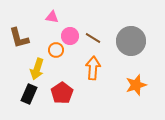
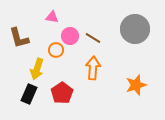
gray circle: moved 4 px right, 12 px up
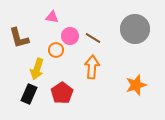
orange arrow: moved 1 px left, 1 px up
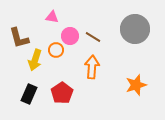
brown line: moved 1 px up
yellow arrow: moved 2 px left, 9 px up
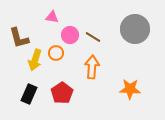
pink circle: moved 1 px up
orange circle: moved 3 px down
orange star: moved 6 px left, 4 px down; rotated 20 degrees clockwise
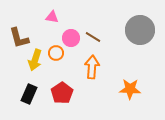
gray circle: moved 5 px right, 1 px down
pink circle: moved 1 px right, 3 px down
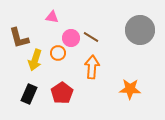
brown line: moved 2 px left
orange circle: moved 2 px right
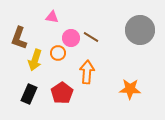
brown L-shape: rotated 35 degrees clockwise
orange arrow: moved 5 px left, 5 px down
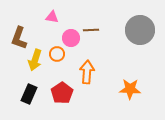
brown line: moved 7 px up; rotated 35 degrees counterclockwise
orange circle: moved 1 px left, 1 px down
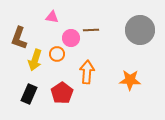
orange star: moved 9 px up
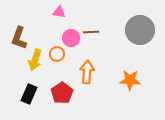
pink triangle: moved 7 px right, 5 px up
brown line: moved 2 px down
